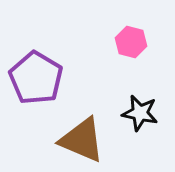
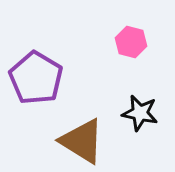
brown triangle: moved 1 px down; rotated 9 degrees clockwise
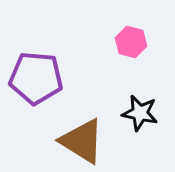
purple pentagon: rotated 26 degrees counterclockwise
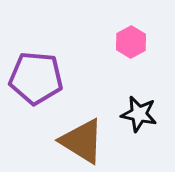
pink hexagon: rotated 16 degrees clockwise
black star: moved 1 px left, 1 px down
